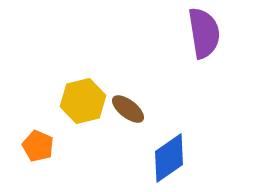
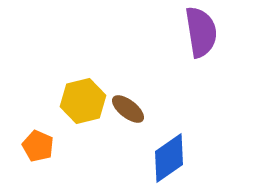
purple semicircle: moved 3 px left, 1 px up
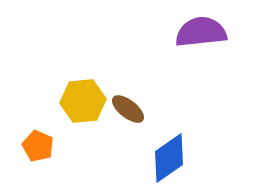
purple semicircle: rotated 87 degrees counterclockwise
yellow hexagon: rotated 9 degrees clockwise
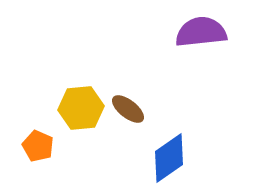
yellow hexagon: moved 2 px left, 7 px down
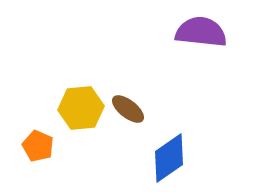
purple semicircle: rotated 12 degrees clockwise
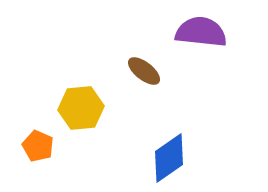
brown ellipse: moved 16 px right, 38 px up
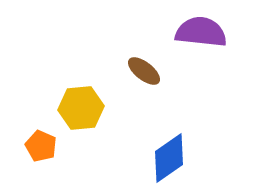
orange pentagon: moved 3 px right
